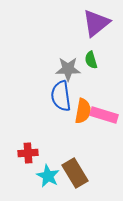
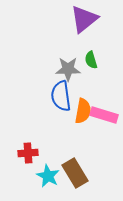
purple triangle: moved 12 px left, 4 px up
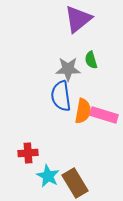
purple triangle: moved 6 px left
brown rectangle: moved 10 px down
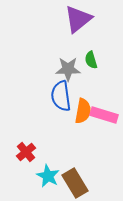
red cross: moved 2 px left, 1 px up; rotated 36 degrees counterclockwise
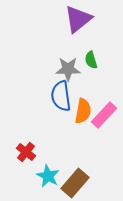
pink rectangle: rotated 64 degrees counterclockwise
red cross: rotated 12 degrees counterclockwise
brown rectangle: rotated 72 degrees clockwise
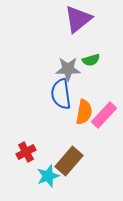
green semicircle: rotated 90 degrees counterclockwise
blue semicircle: moved 2 px up
orange semicircle: moved 1 px right, 1 px down
red cross: rotated 24 degrees clockwise
cyan star: rotated 25 degrees clockwise
brown rectangle: moved 6 px left, 22 px up
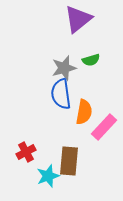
gray star: moved 4 px left, 1 px up; rotated 15 degrees counterclockwise
pink rectangle: moved 12 px down
brown rectangle: rotated 36 degrees counterclockwise
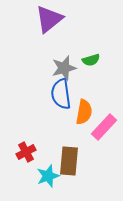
purple triangle: moved 29 px left
